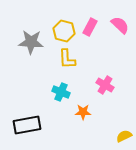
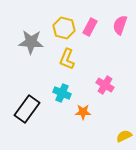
pink semicircle: rotated 114 degrees counterclockwise
yellow hexagon: moved 3 px up
yellow L-shape: rotated 25 degrees clockwise
cyan cross: moved 1 px right, 1 px down
black rectangle: moved 16 px up; rotated 44 degrees counterclockwise
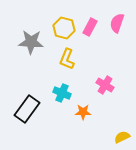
pink semicircle: moved 3 px left, 2 px up
yellow semicircle: moved 2 px left, 1 px down
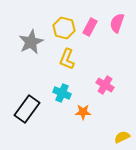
gray star: rotated 30 degrees counterclockwise
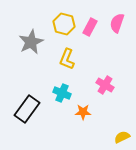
yellow hexagon: moved 4 px up
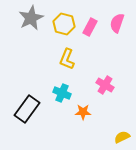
gray star: moved 24 px up
